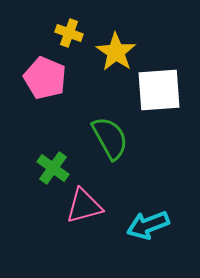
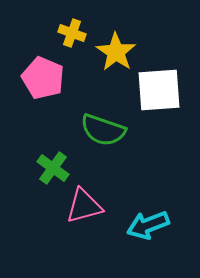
yellow cross: moved 3 px right
pink pentagon: moved 2 px left
green semicircle: moved 7 px left, 8 px up; rotated 138 degrees clockwise
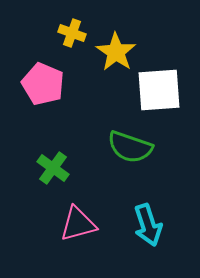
pink pentagon: moved 6 px down
green semicircle: moved 27 px right, 17 px down
pink triangle: moved 6 px left, 18 px down
cyan arrow: rotated 87 degrees counterclockwise
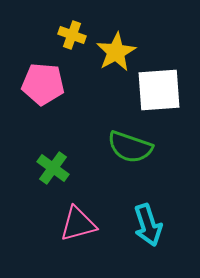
yellow cross: moved 2 px down
yellow star: rotated 9 degrees clockwise
pink pentagon: rotated 18 degrees counterclockwise
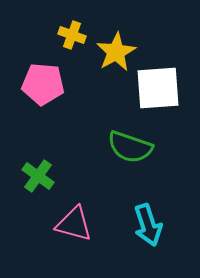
white square: moved 1 px left, 2 px up
green cross: moved 15 px left, 8 px down
pink triangle: moved 4 px left; rotated 30 degrees clockwise
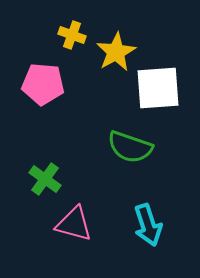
green cross: moved 7 px right, 3 px down
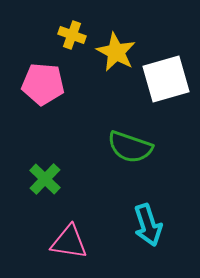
yellow star: rotated 15 degrees counterclockwise
white square: moved 8 px right, 9 px up; rotated 12 degrees counterclockwise
green cross: rotated 8 degrees clockwise
pink triangle: moved 5 px left, 18 px down; rotated 6 degrees counterclockwise
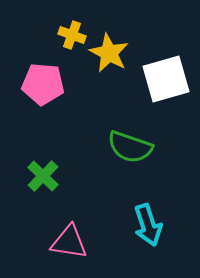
yellow star: moved 7 px left, 1 px down
green cross: moved 2 px left, 3 px up
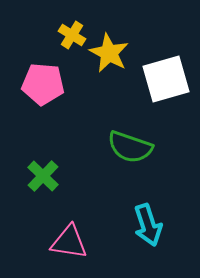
yellow cross: rotated 12 degrees clockwise
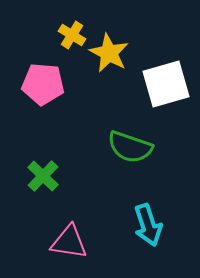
white square: moved 5 px down
